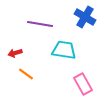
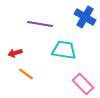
pink rectangle: rotated 15 degrees counterclockwise
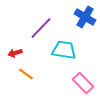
purple line: moved 1 px right, 4 px down; rotated 55 degrees counterclockwise
pink rectangle: moved 1 px up
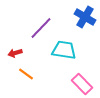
pink rectangle: moved 1 px left, 1 px down
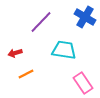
purple line: moved 6 px up
orange line: rotated 63 degrees counterclockwise
pink rectangle: moved 1 px right, 1 px up; rotated 10 degrees clockwise
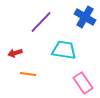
orange line: moved 2 px right; rotated 35 degrees clockwise
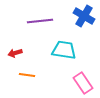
blue cross: moved 1 px left, 1 px up
purple line: moved 1 px left, 1 px up; rotated 40 degrees clockwise
orange line: moved 1 px left, 1 px down
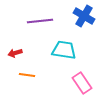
pink rectangle: moved 1 px left
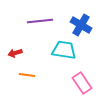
blue cross: moved 3 px left, 9 px down
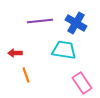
blue cross: moved 5 px left, 2 px up
red arrow: rotated 16 degrees clockwise
orange line: moved 1 px left; rotated 63 degrees clockwise
